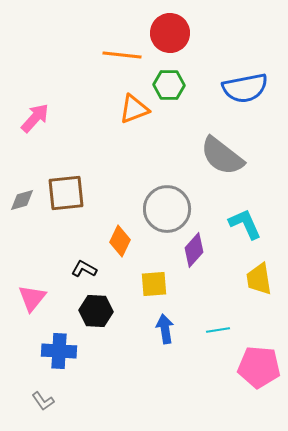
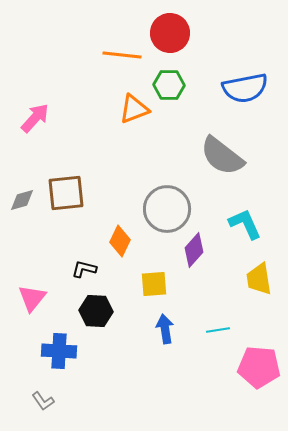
black L-shape: rotated 15 degrees counterclockwise
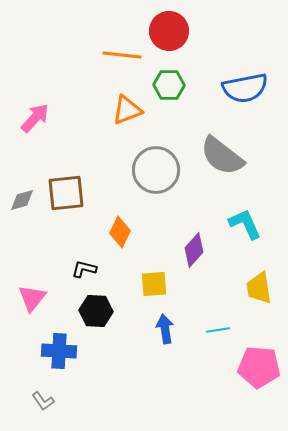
red circle: moved 1 px left, 2 px up
orange triangle: moved 7 px left, 1 px down
gray circle: moved 11 px left, 39 px up
orange diamond: moved 9 px up
yellow trapezoid: moved 9 px down
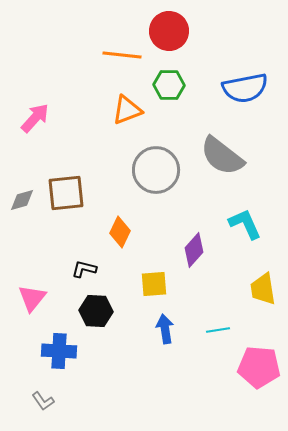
yellow trapezoid: moved 4 px right, 1 px down
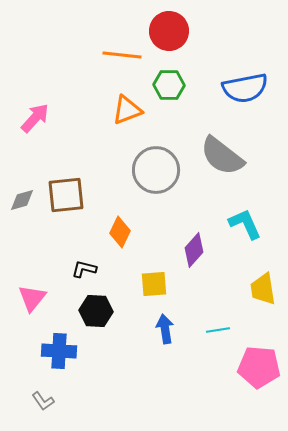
brown square: moved 2 px down
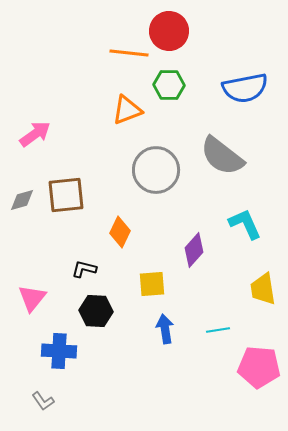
orange line: moved 7 px right, 2 px up
pink arrow: moved 16 px down; rotated 12 degrees clockwise
yellow square: moved 2 px left
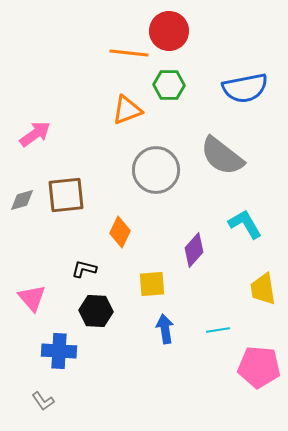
cyan L-shape: rotated 6 degrees counterclockwise
pink triangle: rotated 20 degrees counterclockwise
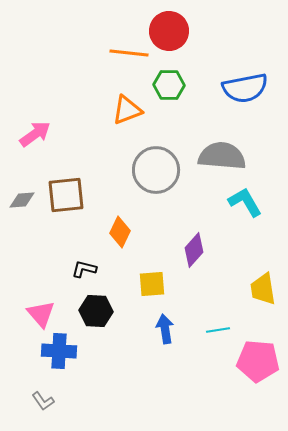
gray semicircle: rotated 147 degrees clockwise
gray diamond: rotated 12 degrees clockwise
cyan L-shape: moved 22 px up
pink triangle: moved 9 px right, 16 px down
pink pentagon: moved 1 px left, 6 px up
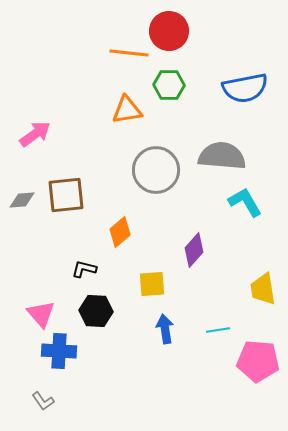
orange triangle: rotated 12 degrees clockwise
orange diamond: rotated 24 degrees clockwise
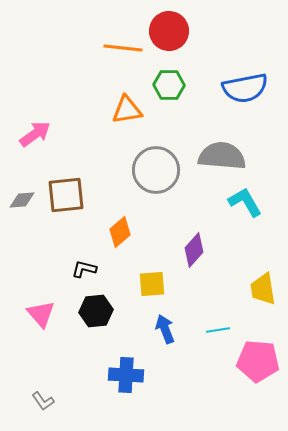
orange line: moved 6 px left, 5 px up
black hexagon: rotated 8 degrees counterclockwise
blue arrow: rotated 12 degrees counterclockwise
blue cross: moved 67 px right, 24 px down
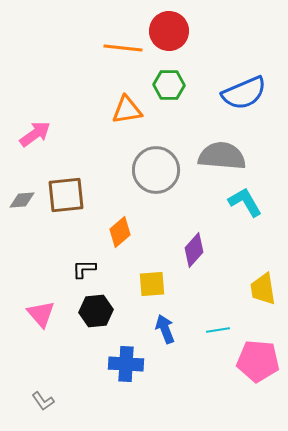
blue semicircle: moved 1 px left, 5 px down; rotated 12 degrees counterclockwise
black L-shape: rotated 15 degrees counterclockwise
blue cross: moved 11 px up
